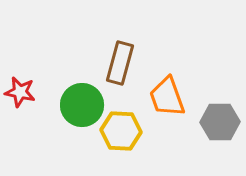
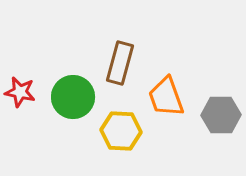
orange trapezoid: moved 1 px left
green circle: moved 9 px left, 8 px up
gray hexagon: moved 1 px right, 7 px up
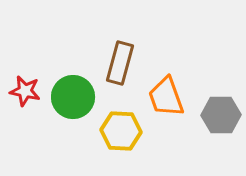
red star: moved 5 px right, 1 px up
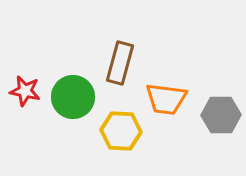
orange trapezoid: moved 2 px down; rotated 63 degrees counterclockwise
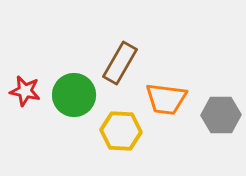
brown rectangle: rotated 15 degrees clockwise
green circle: moved 1 px right, 2 px up
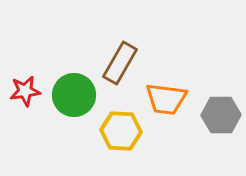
red star: rotated 20 degrees counterclockwise
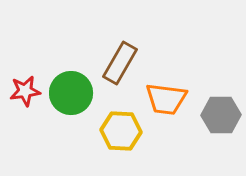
green circle: moved 3 px left, 2 px up
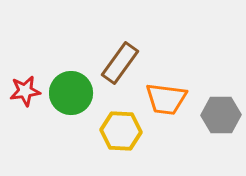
brown rectangle: rotated 6 degrees clockwise
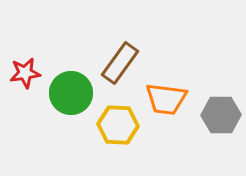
red star: moved 18 px up
yellow hexagon: moved 3 px left, 6 px up
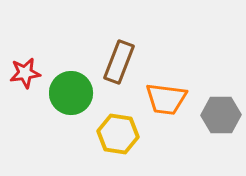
brown rectangle: moved 1 px left, 1 px up; rotated 15 degrees counterclockwise
yellow hexagon: moved 9 px down; rotated 6 degrees clockwise
